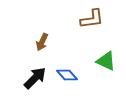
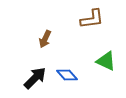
brown arrow: moved 3 px right, 3 px up
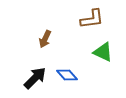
green triangle: moved 3 px left, 9 px up
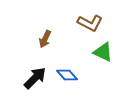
brown L-shape: moved 2 px left, 4 px down; rotated 35 degrees clockwise
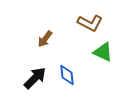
brown arrow: rotated 12 degrees clockwise
blue diamond: rotated 35 degrees clockwise
